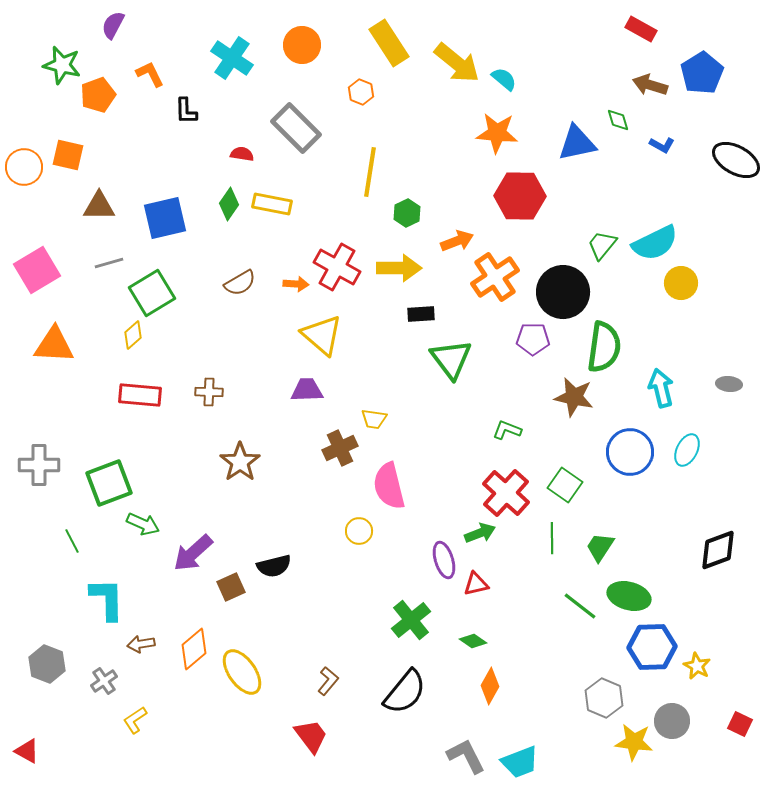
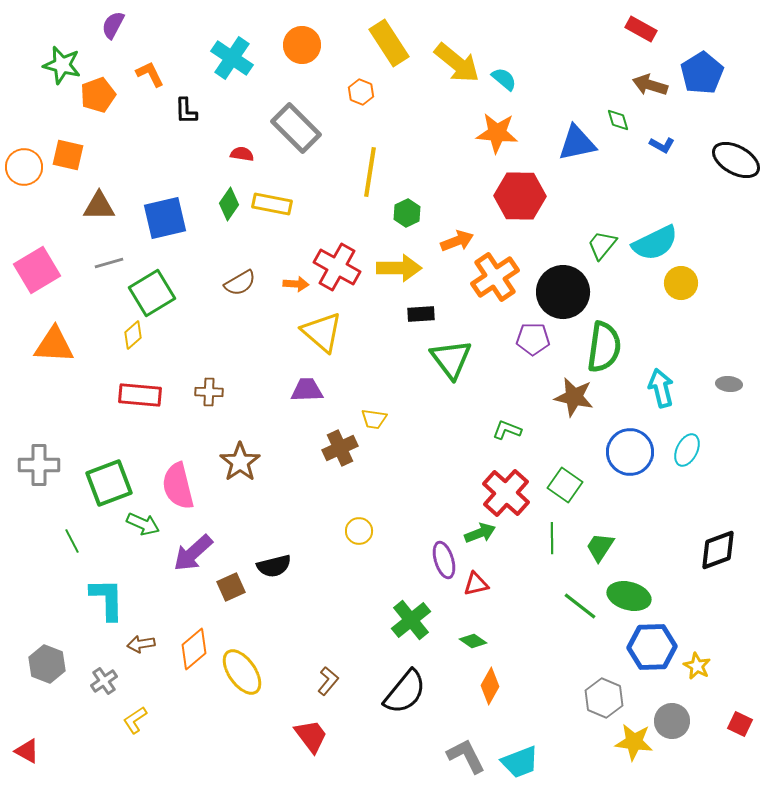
yellow triangle at (322, 335): moved 3 px up
pink semicircle at (389, 486): moved 211 px left
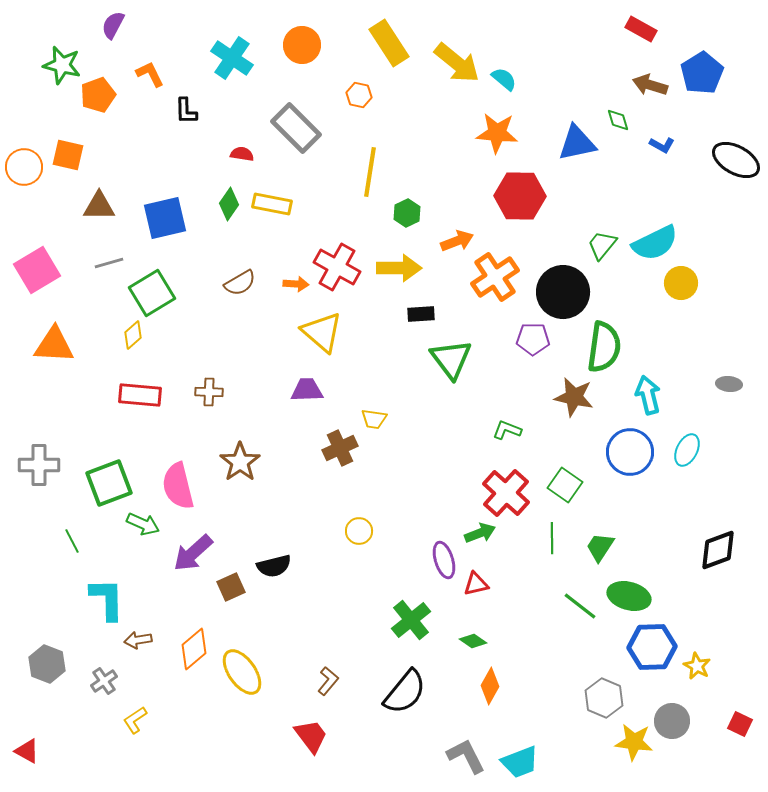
orange hexagon at (361, 92): moved 2 px left, 3 px down; rotated 10 degrees counterclockwise
cyan arrow at (661, 388): moved 13 px left, 7 px down
brown arrow at (141, 644): moved 3 px left, 4 px up
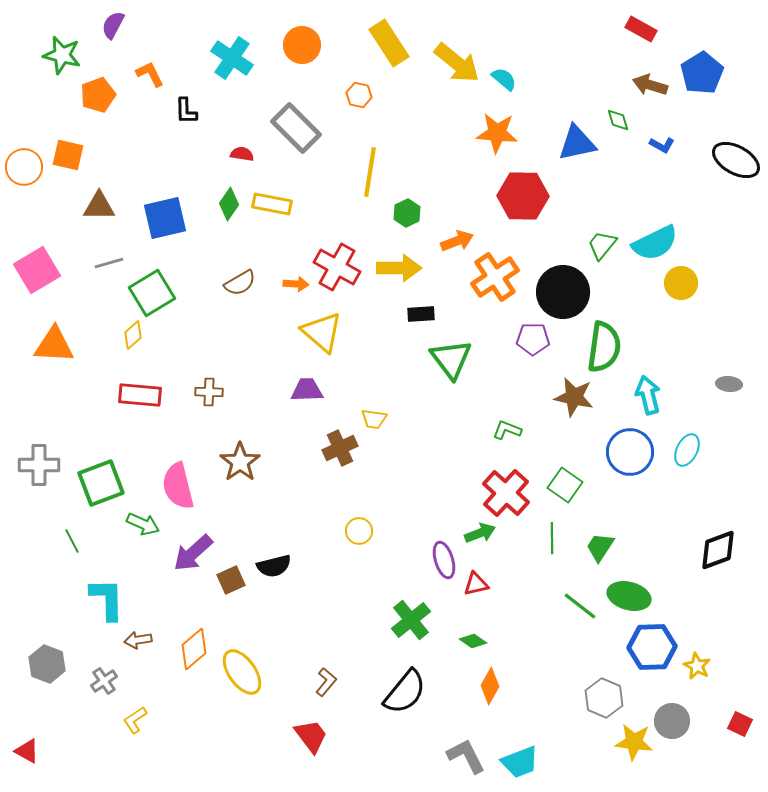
green star at (62, 65): moved 10 px up
red hexagon at (520, 196): moved 3 px right
green square at (109, 483): moved 8 px left
brown square at (231, 587): moved 7 px up
brown L-shape at (328, 681): moved 2 px left, 1 px down
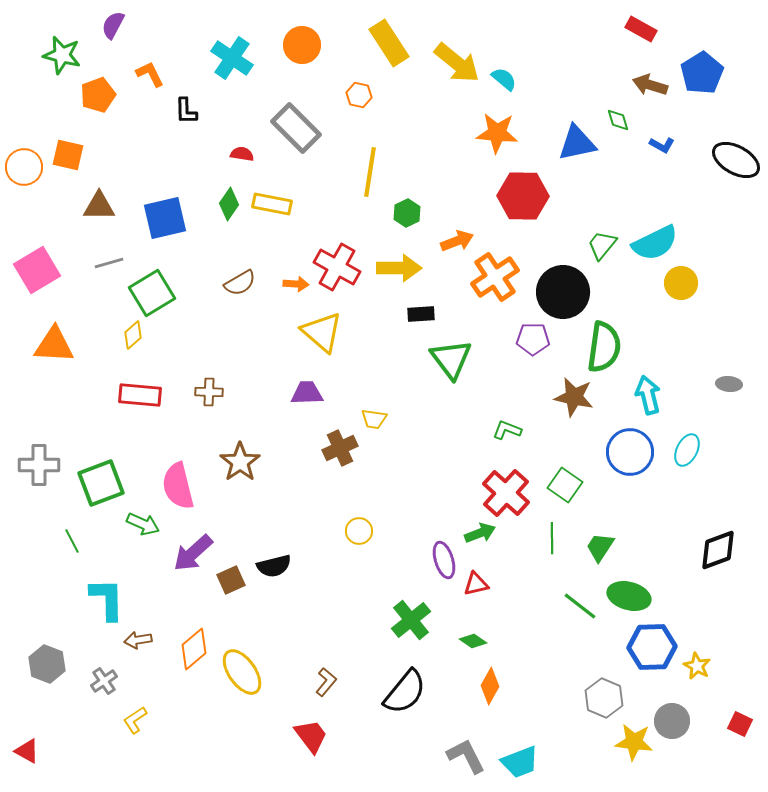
purple trapezoid at (307, 390): moved 3 px down
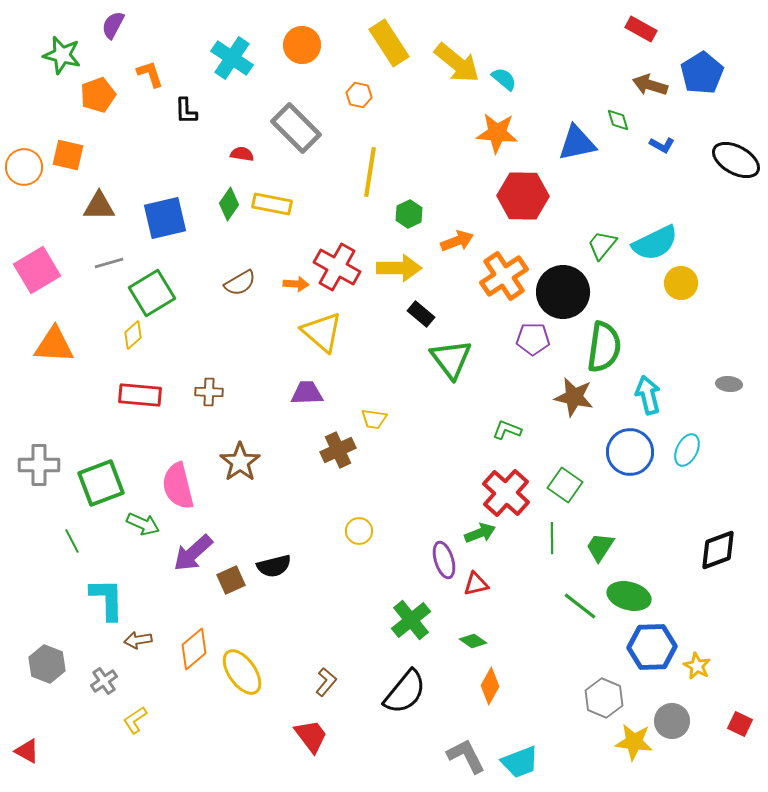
orange L-shape at (150, 74): rotated 8 degrees clockwise
green hexagon at (407, 213): moved 2 px right, 1 px down
orange cross at (495, 277): moved 9 px right, 1 px up
black rectangle at (421, 314): rotated 44 degrees clockwise
brown cross at (340, 448): moved 2 px left, 2 px down
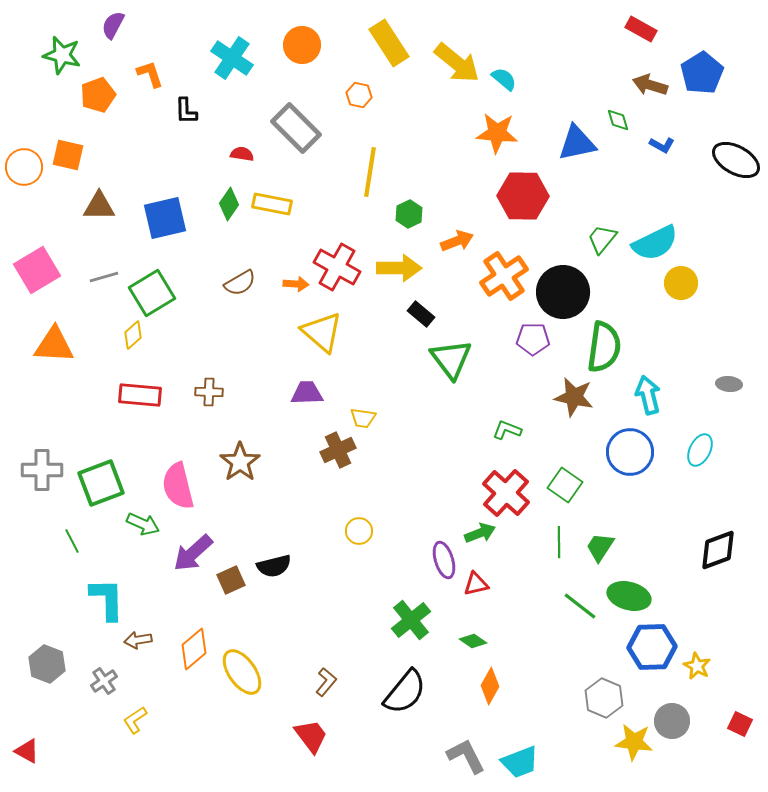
green trapezoid at (602, 245): moved 6 px up
gray line at (109, 263): moved 5 px left, 14 px down
yellow trapezoid at (374, 419): moved 11 px left, 1 px up
cyan ellipse at (687, 450): moved 13 px right
gray cross at (39, 465): moved 3 px right, 5 px down
green line at (552, 538): moved 7 px right, 4 px down
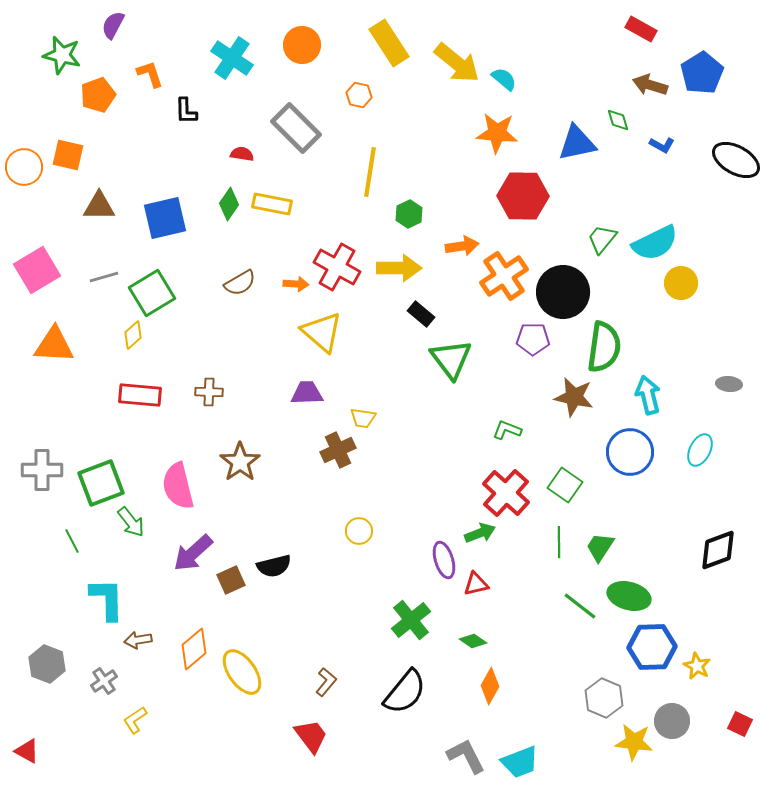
orange arrow at (457, 241): moved 5 px right, 5 px down; rotated 12 degrees clockwise
green arrow at (143, 524): moved 12 px left, 2 px up; rotated 28 degrees clockwise
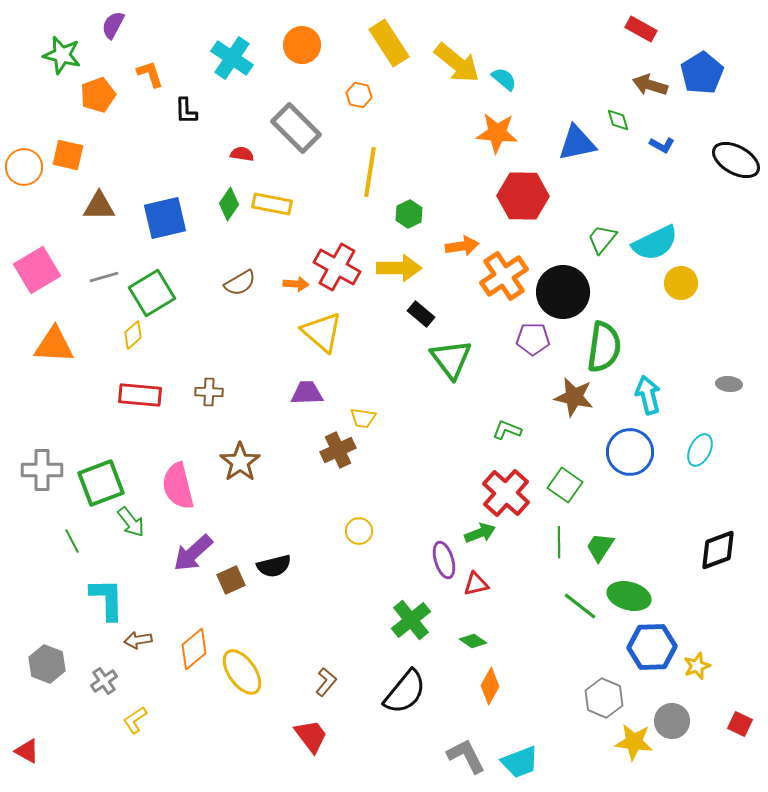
yellow star at (697, 666): rotated 24 degrees clockwise
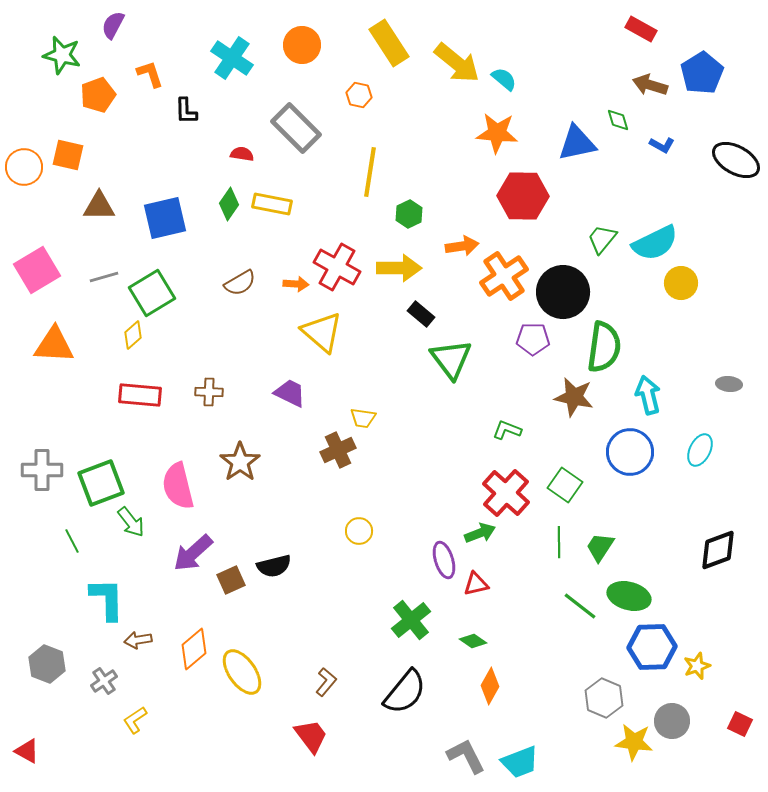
purple trapezoid at (307, 393): moved 17 px left; rotated 28 degrees clockwise
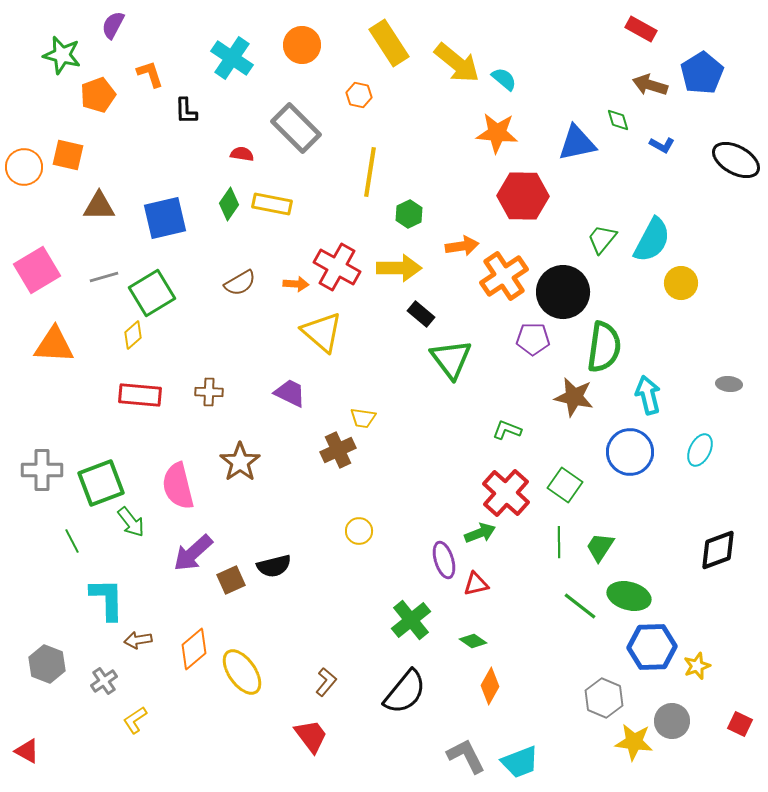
cyan semicircle at (655, 243): moved 3 px left, 3 px up; rotated 36 degrees counterclockwise
